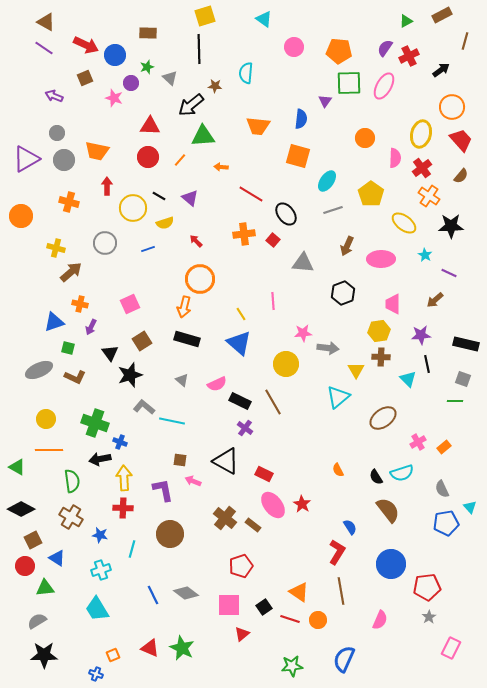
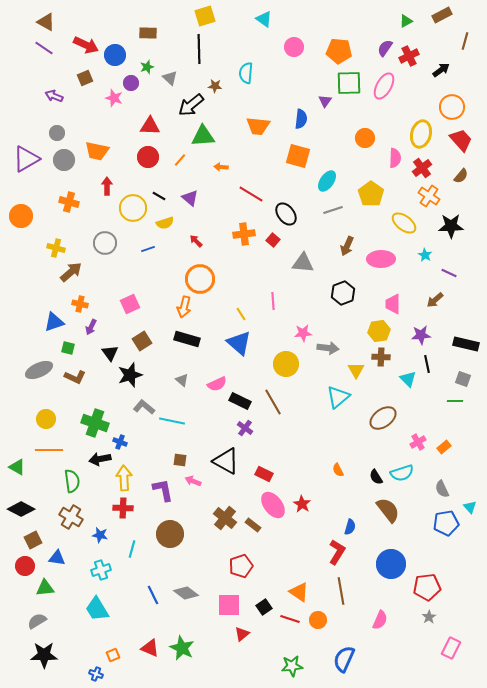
blue semicircle at (350, 527): rotated 49 degrees clockwise
blue triangle at (57, 558): rotated 24 degrees counterclockwise
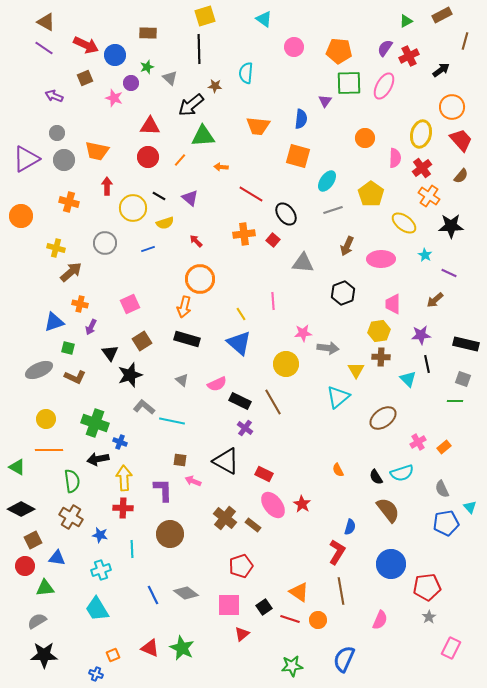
black arrow at (100, 459): moved 2 px left
purple L-shape at (163, 490): rotated 10 degrees clockwise
cyan line at (132, 549): rotated 18 degrees counterclockwise
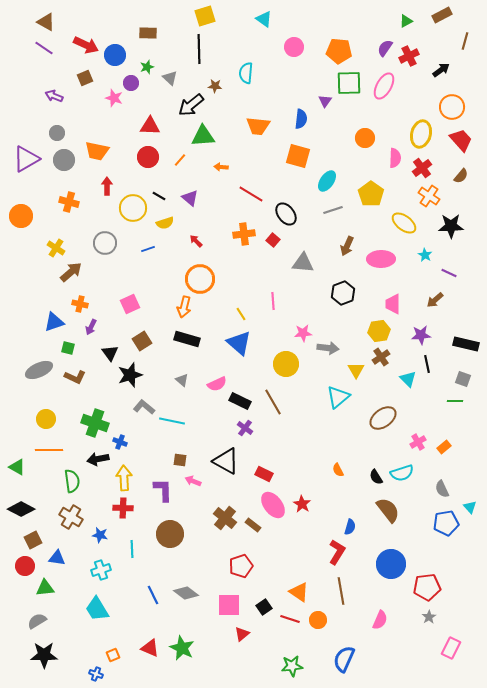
yellow cross at (56, 248): rotated 18 degrees clockwise
brown cross at (381, 357): rotated 36 degrees counterclockwise
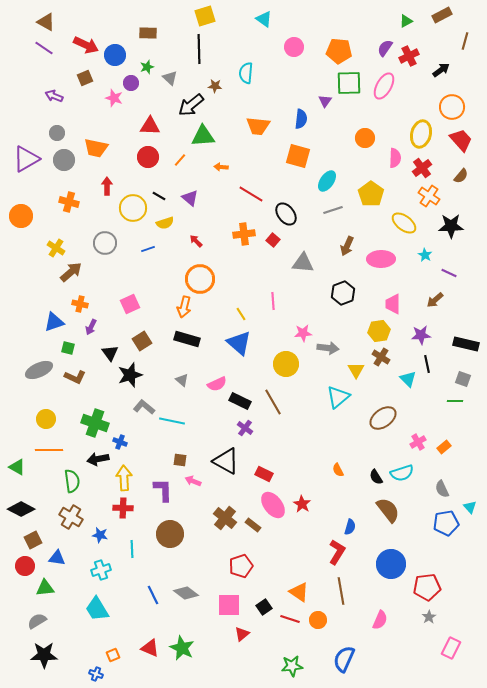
orange trapezoid at (97, 151): moved 1 px left, 3 px up
brown cross at (381, 357): rotated 24 degrees counterclockwise
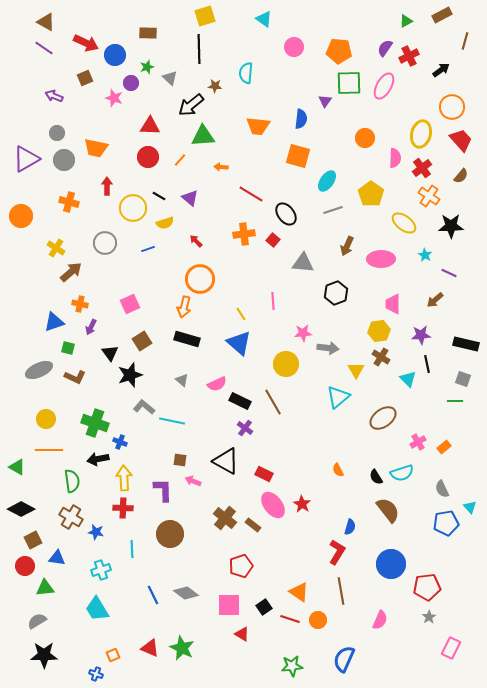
red arrow at (86, 45): moved 2 px up
black hexagon at (343, 293): moved 7 px left
blue star at (100, 535): moved 4 px left, 3 px up
red triangle at (242, 634): rotated 49 degrees counterclockwise
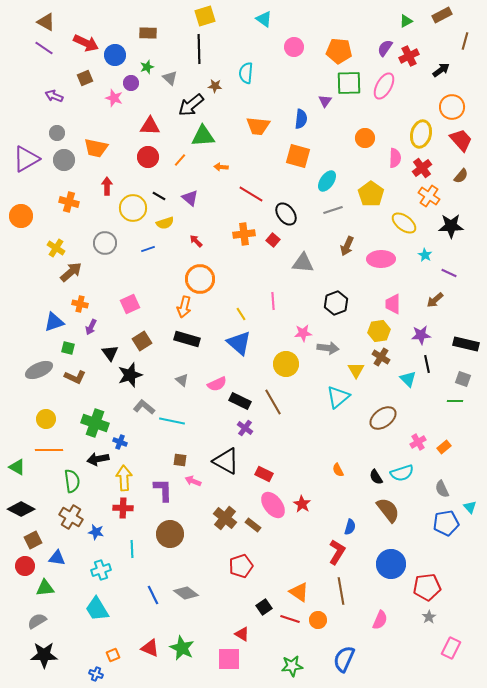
black hexagon at (336, 293): moved 10 px down
pink square at (229, 605): moved 54 px down
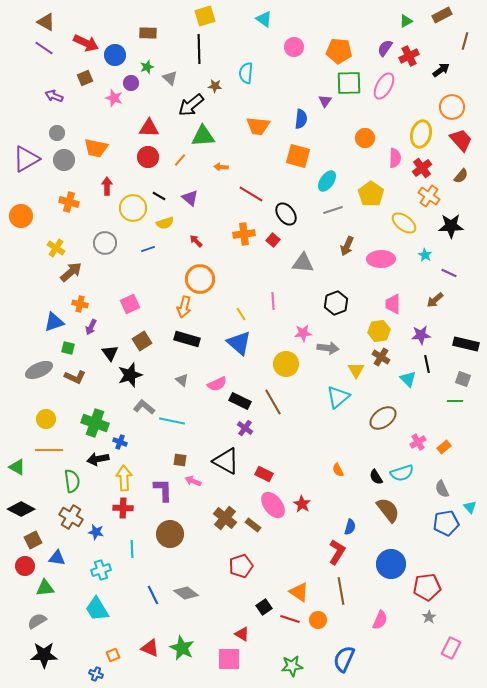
red triangle at (150, 126): moved 1 px left, 2 px down
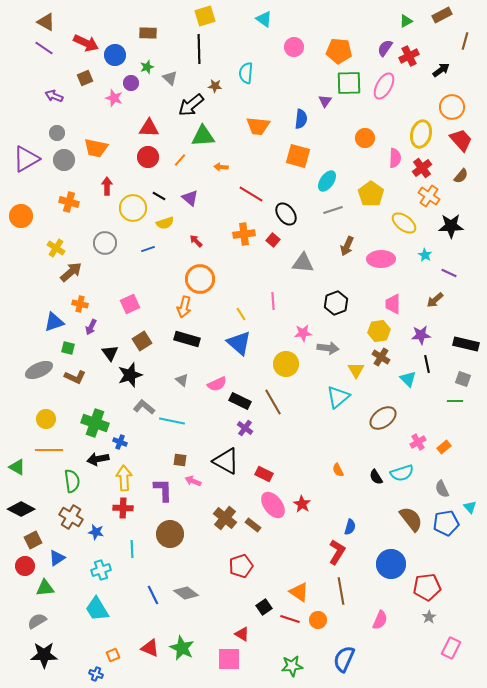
brown semicircle at (388, 510): moved 23 px right, 9 px down
blue triangle at (57, 558): rotated 42 degrees counterclockwise
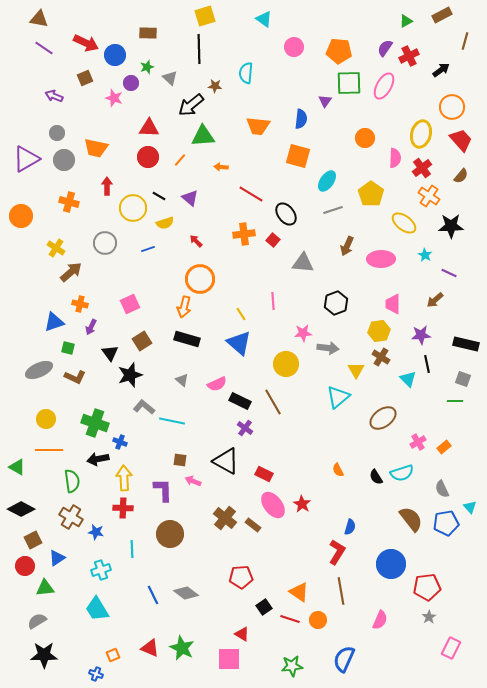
brown triangle at (46, 22): moved 7 px left, 3 px up; rotated 18 degrees counterclockwise
red pentagon at (241, 566): moved 11 px down; rotated 15 degrees clockwise
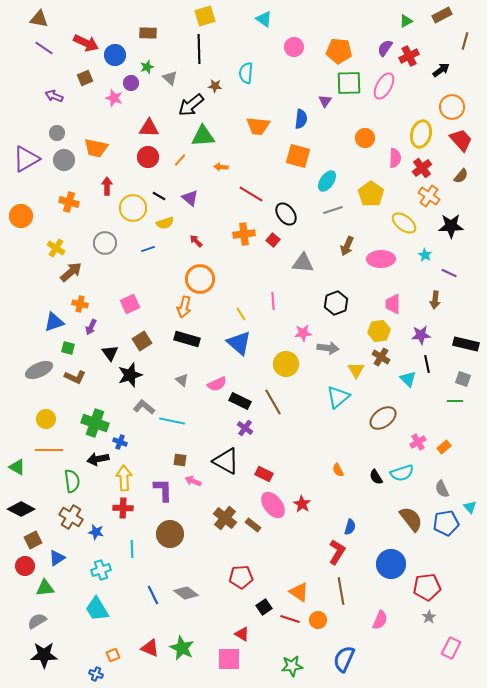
brown arrow at (435, 300): rotated 42 degrees counterclockwise
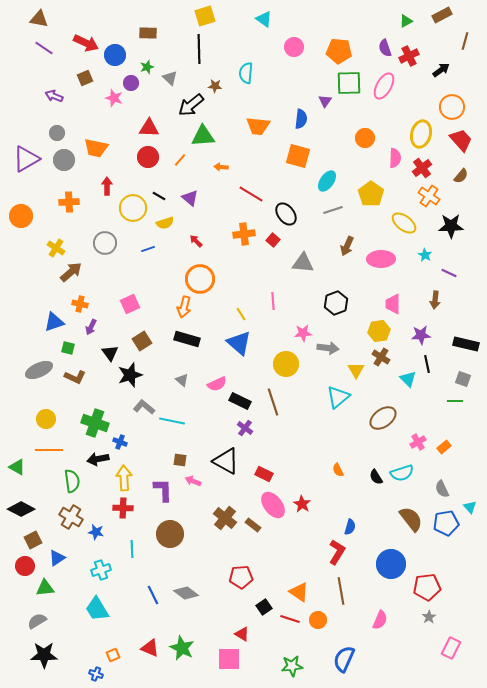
purple semicircle at (385, 48): rotated 54 degrees counterclockwise
orange cross at (69, 202): rotated 18 degrees counterclockwise
brown line at (273, 402): rotated 12 degrees clockwise
